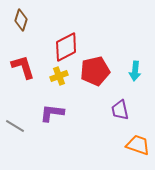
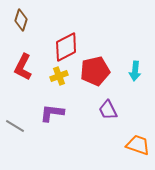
red L-shape: rotated 136 degrees counterclockwise
purple trapezoid: moved 12 px left; rotated 15 degrees counterclockwise
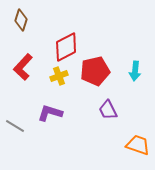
red L-shape: rotated 16 degrees clockwise
purple L-shape: moved 2 px left; rotated 10 degrees clockwise
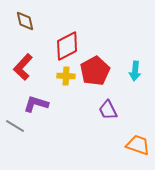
brown diamond: moved 4 px right, 1 px down; rotated 30 degrees counterclockwise
red diamond: moved 1 px right, 1 px up
red pentagon: rotated 16 degrees counterclockwise
yellow cross: moved 7 px right; rotated 24 degrees clockwise
purple L-shape: moved 14 px left, 9 px up
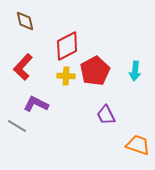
purple L-shape: rotated 10 degrees clockwise
purple trapezoid: moved 2 px left, 5 px down
gray line: moved 2 px right
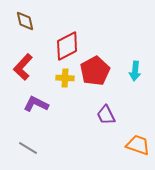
yellow cross: moved 1 px left, 2 px down
gray line: moved 11 px right, 22 px down
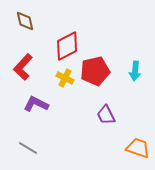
red pentagon: rotated 16 degrees clockwise
yellow cross: rotated 24 degrees clockwise
orange trapezoid: moved 3 px down
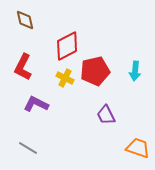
brown diamond: moved 1 px up
red L-shape: rotated 16 degrees counterclockwise
